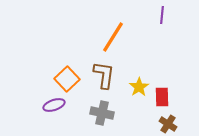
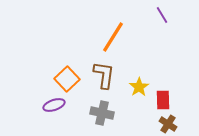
purple line: rotated 36 degrees counterclockwise
red rectangle: moved 1 px right, 3 px down
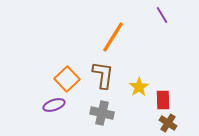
brown L-shape: moved 1 px left
brown cross: moved 1 px up
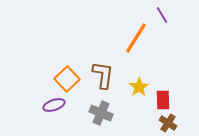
orange line: moved 23 px right, 1 px down
gray cross: moved 1 px left; rotated 10 degrees clockwise
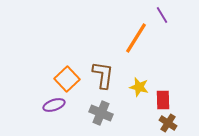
yellow star: rotated 24 degrees counterclockwise
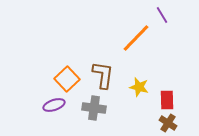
orange line: rotated 12 degrees clockwise
red rectangle: moved 4 px right
gray cross: moved 7 px left, 5 px up; rotated 15 degrees counterclockwise
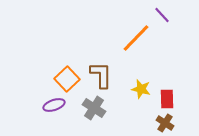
purple line: rotated 12 degrees counterclockwise
brown L-shape: moved 2 px left; rotated 8 degrees counterclockwise
yellow star: moved 2 px right, 2 px down
red rectangle: moved 1 px up
gray cross: rotated 25 degrees clockwise
brown cross: moved 3 px left
